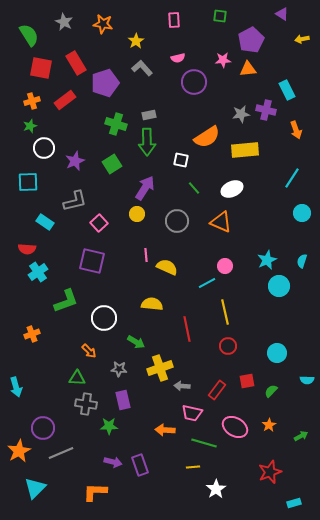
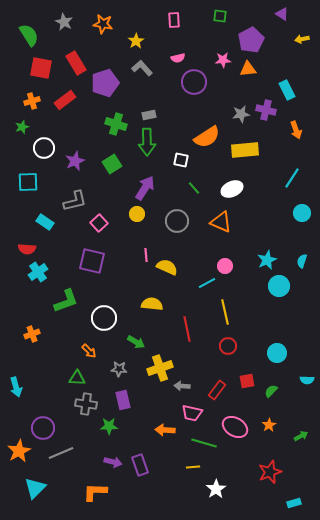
green star at (30, 126): moved 8 px left, 1 px down
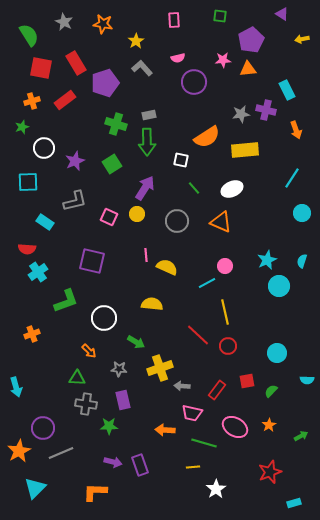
pink square at (99, 223): moved 10 px right, 6 px up; rotated 24 degrees counterclockwise
red line at (187, 329): moved 11 px right, 6 px down; rotated 35 degrees counterclockwise
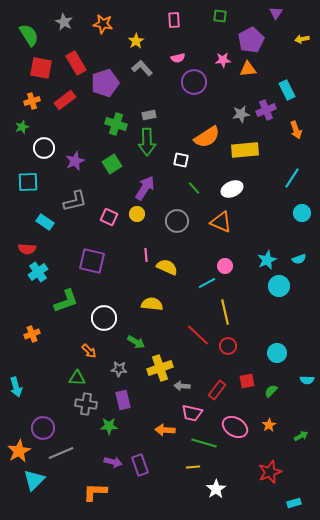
purple triangle at (282, 14): moved 6 px left, 1 px up; rotated 32 degrees clockwise
purple cross at (266, 110): rotated 36 degrees counterclockwise
cyan semicircle at (302, 261): moved 3 px left, 2 px up; rotated 128 degrees counterclockwise
cyan triangle at (35, 488): moved 1 px left, 8 px up
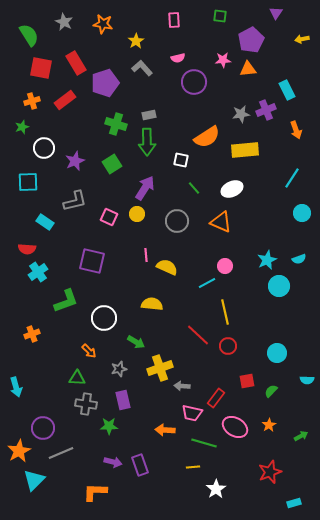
gray star at (119, 369): rotated 21 degrees counterclockwise
red rectangle at (217, 390): moved 1 px left, 8 px down
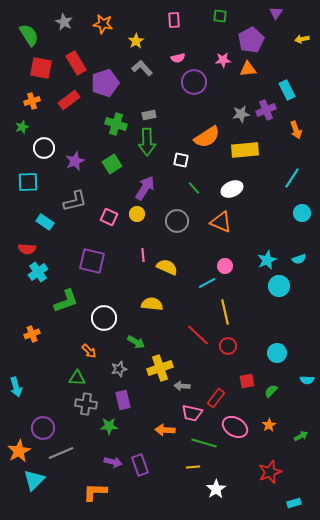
red rectangle at (65, 100): moved 4 px right
pink line at (146, 255): moved 3 px left
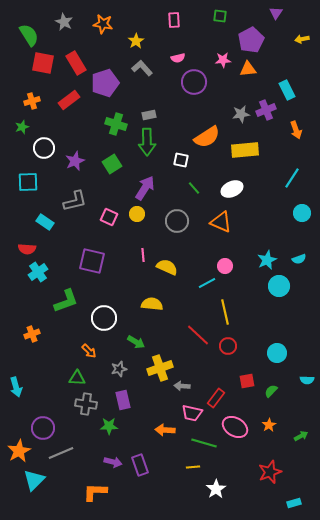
red square at (41, 68): moved 2 px right, 5 px up
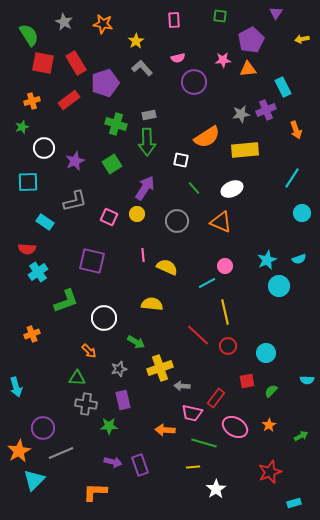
cyan rectangle at (287, 90): moved 4 px left, 3 px up
cyan circle at (277, 353): moved 11 px left
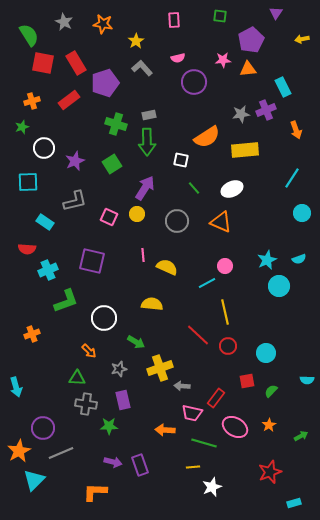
cyan cross at (38, 272): moved 10 px right, 2 px up; rotated 12 degrees clockwise
white star at (216, 489): moved 4 px left, 2 px up; rotated 12 degrees clockwise
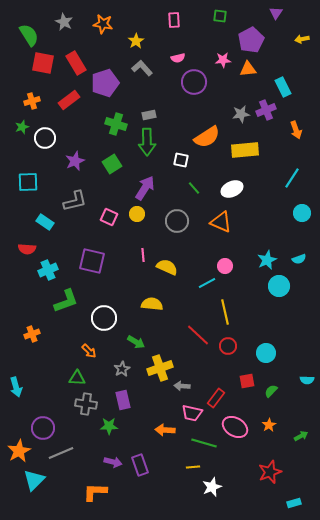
white circle at (44, 148): moved 1 px right, 10 px up
gray star at (119, 369): moved 3 px right; rotated 14 degrees counterclockwise
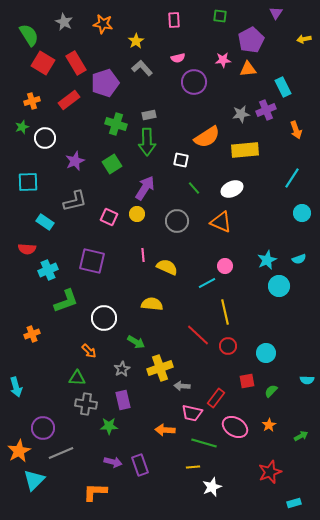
yellow arrow at (302, 39): moved 2 px right
red square at (43, 63): rotated 20 degrees clockwise
